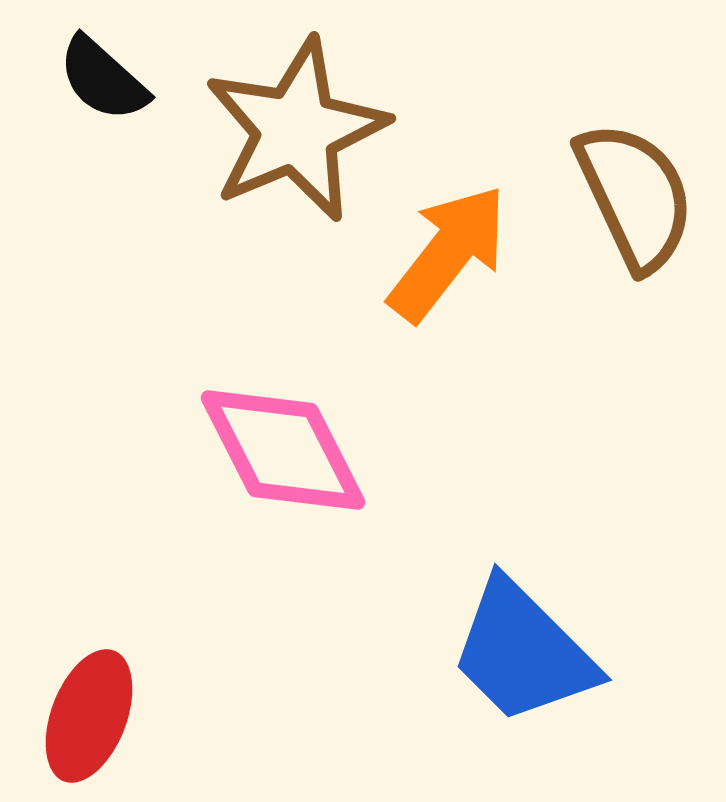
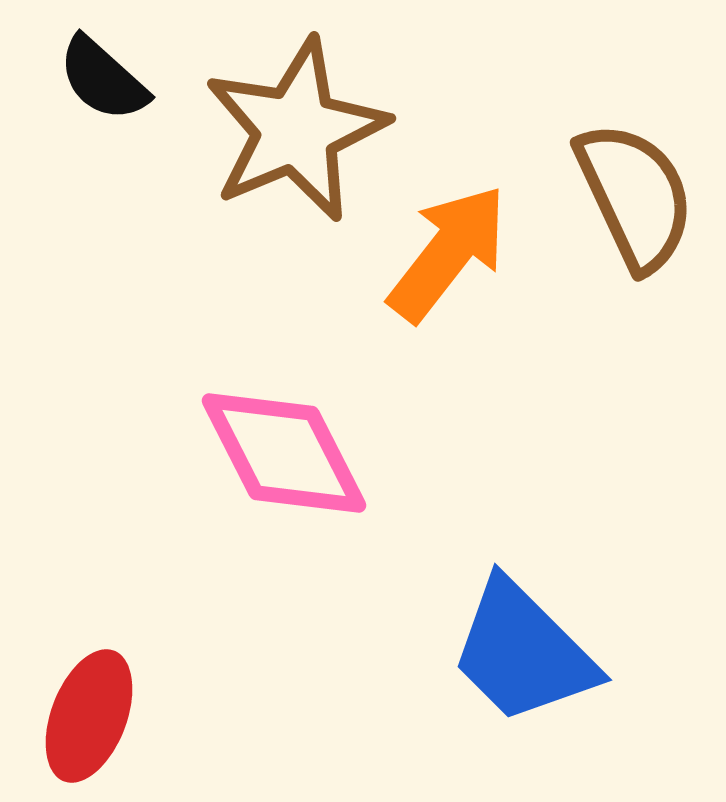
pink diamond: moved 1 px right, 3 px down
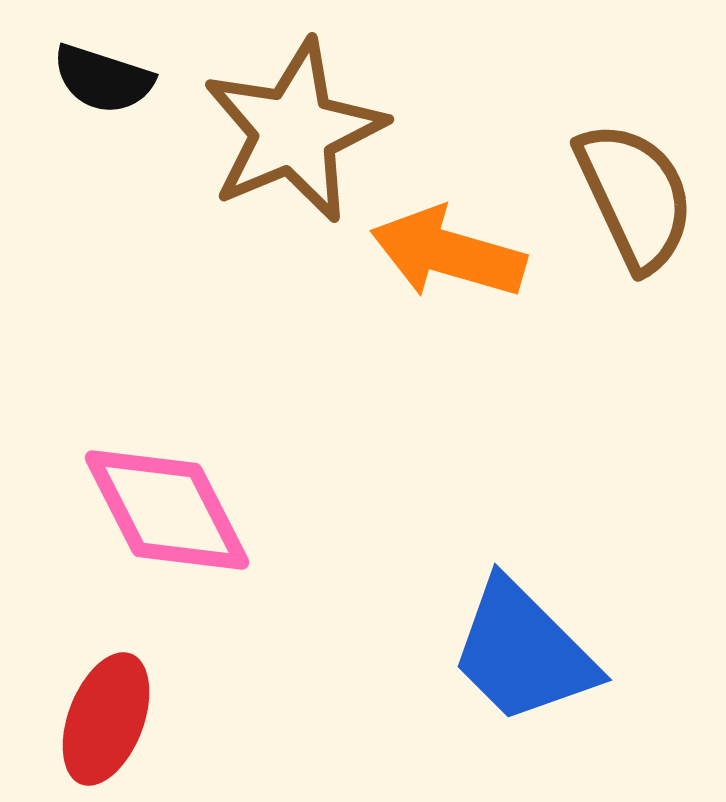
black semicircle: rotated 24 degrees counterclockwise
brown star: moved 2 px left, 1 px down
orange arrow: rotated 112 degrees counterclockwise
pink diamond: moved 117 px left, 57 px down
red ellipse: moved 17 px right, 3 px down
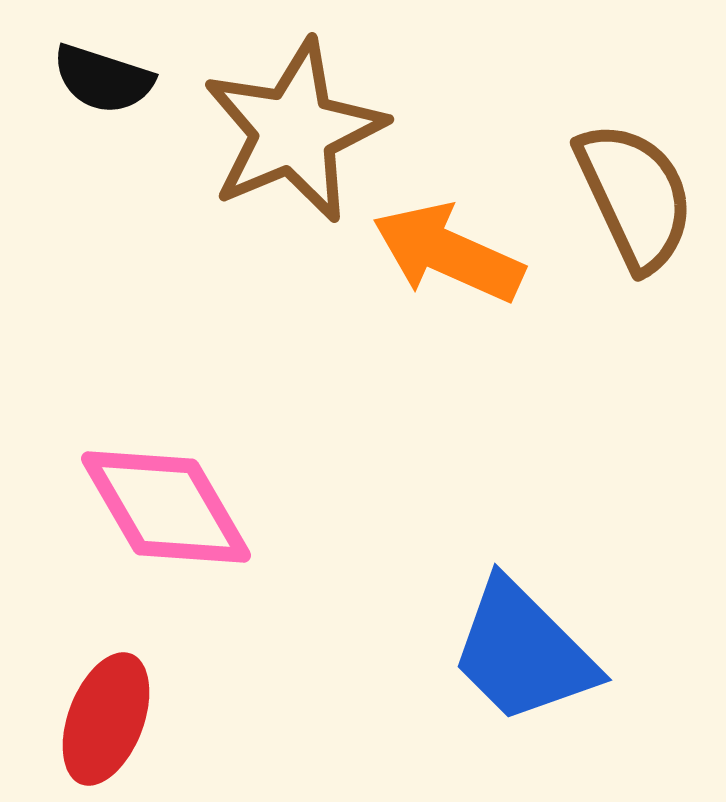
orange arrow: rotated 8 degrees clockwise
pink diamond: moved 1 px left, 3 px up; rotated 3 degrees counterclockwise
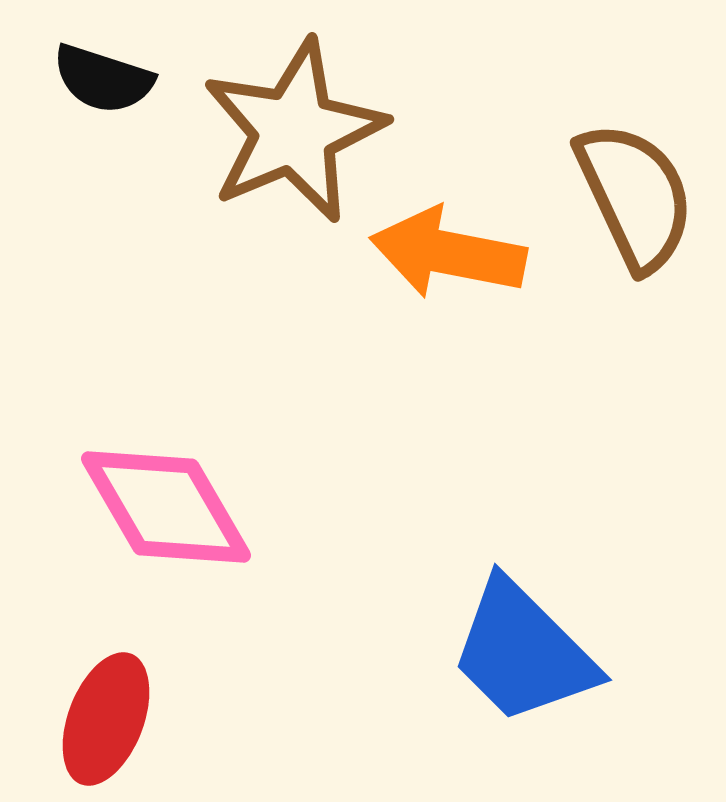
orange arrow: rotated 13 degrees counterclockwise
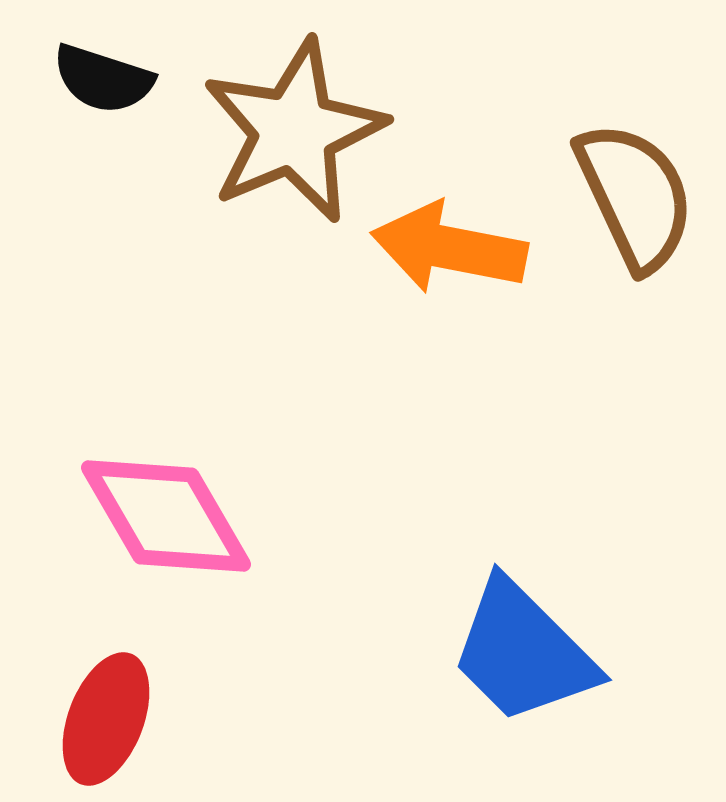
orange arrow: moved 1 px right, 5 px up
pink diamond: moved 9 px down
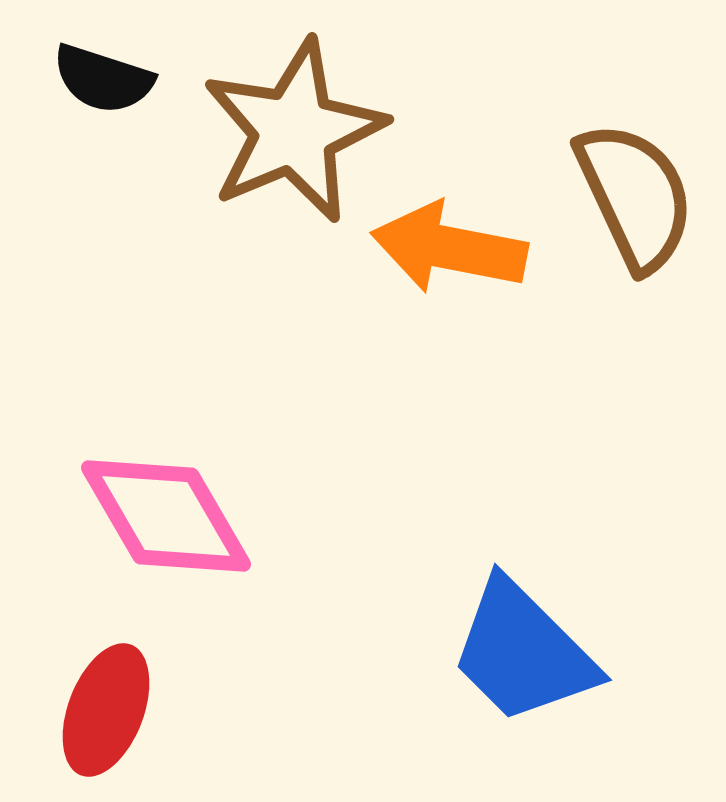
red ellipse: moved 9 px up
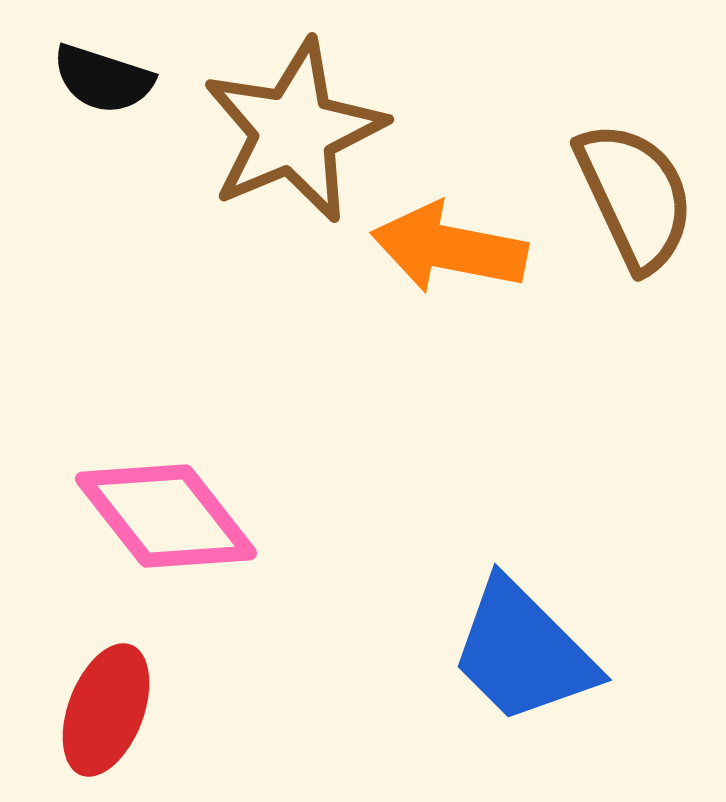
pink diamond: rotated 8 degrees counterclockwise
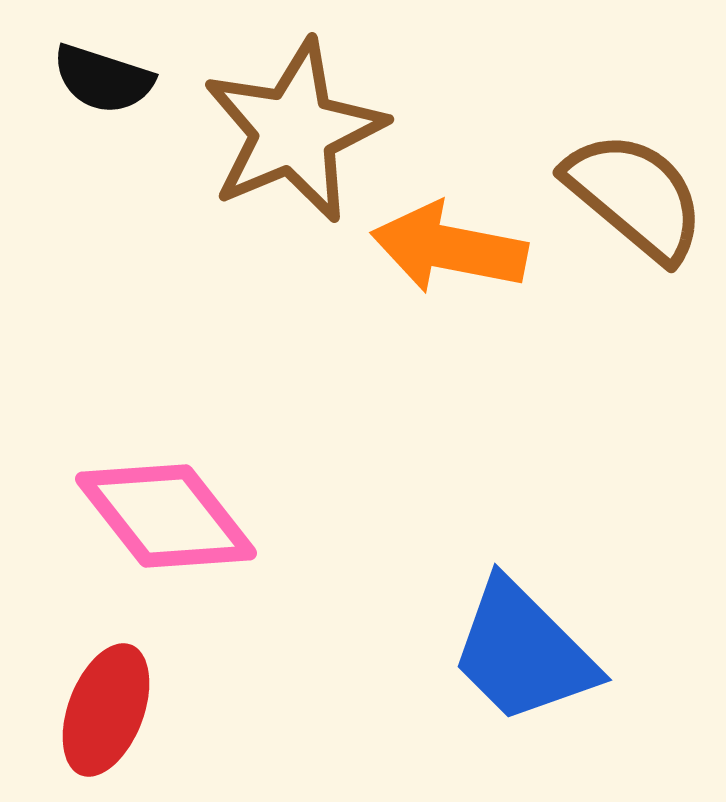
brown semicircle: rotated 25 degrees counterclockwise
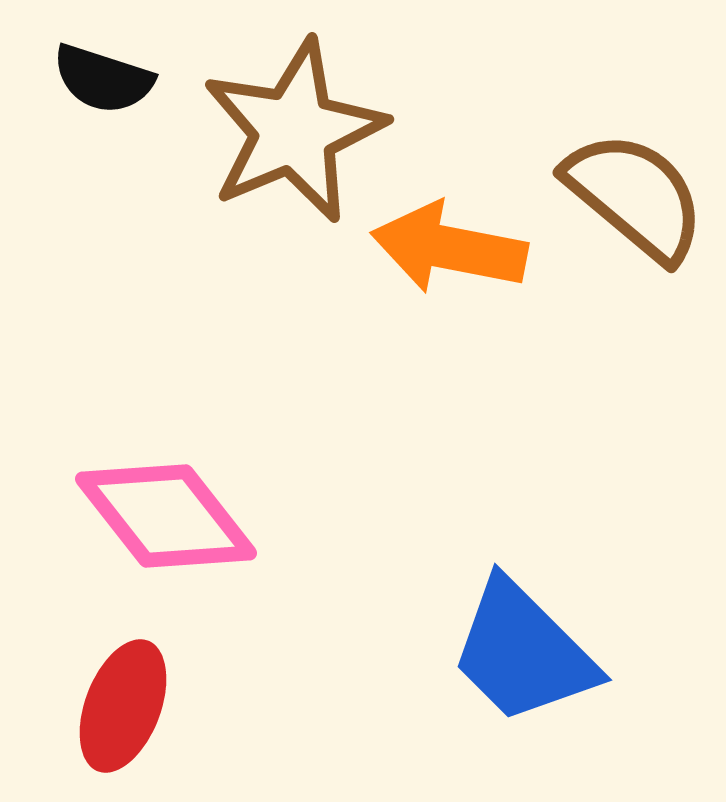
red ellipse: moved 17 px right, 4 px up
